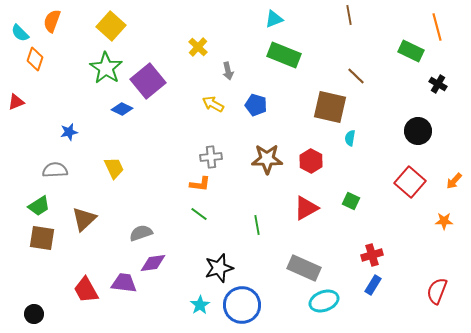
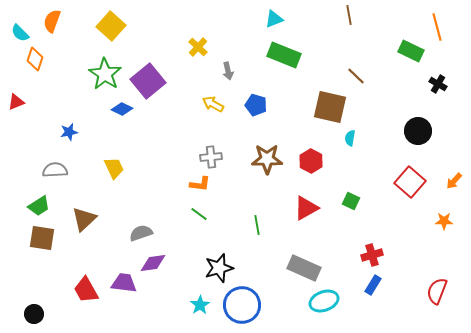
green star at (106, 68): moved 1 px left, 6 px down
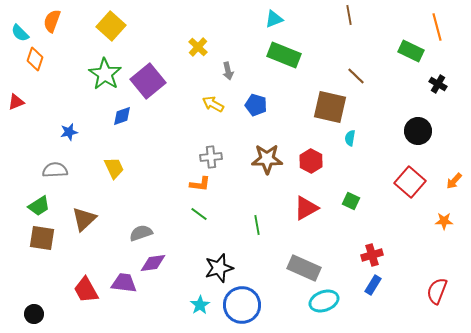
blue diamond at (122, 109): moved 7 px down; rotated 45 degrees counterclockwise
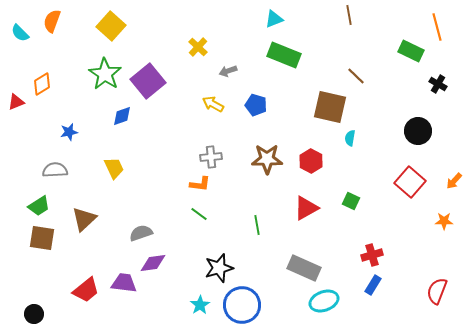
orange diamond at (35, 59): moved 7 px right, 25 px down; rotated 40 degrees clockwise
gray arrow at (228, 71): rotated 84 degrees clockwise
red trapezoid at (86, 290): rotated 100 degrees counterclockwise
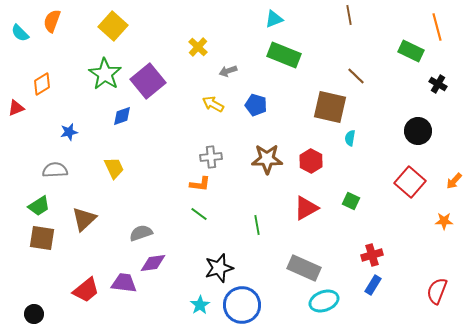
yellow square at (111, 26): moved 2 px right
red triangle at (16, 102): moved 6 px down
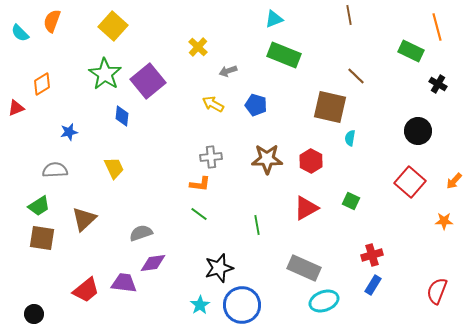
blue diamond at (122, 116): rotated 65 degrees counterclockwise
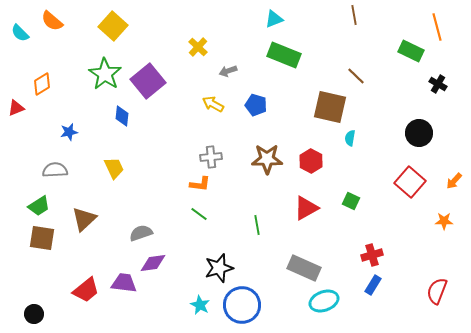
brown line at (349, 15): moved 5 px right
orange semicircle at (52, 21): rotated 70 degrees counterclockwise
black circle at (418, 131): moved 1 px right, 2 px down
cyan star at (200, 305): rotated 12 degrees counterclockwise
